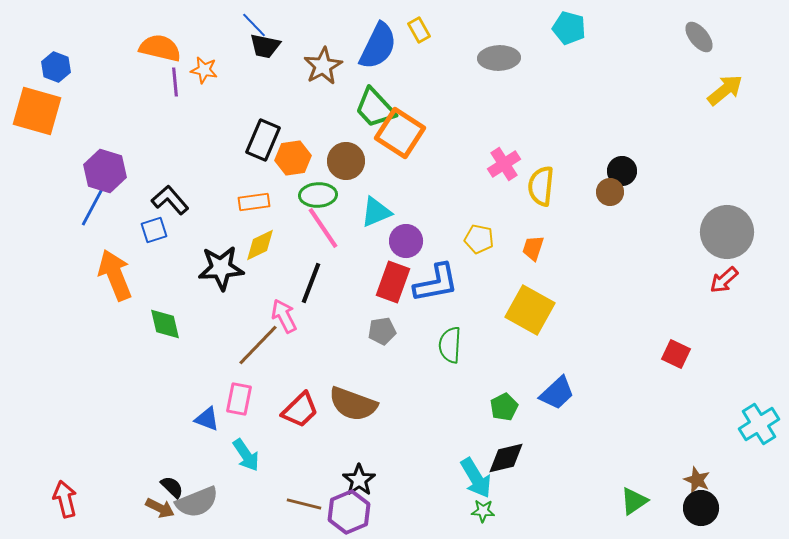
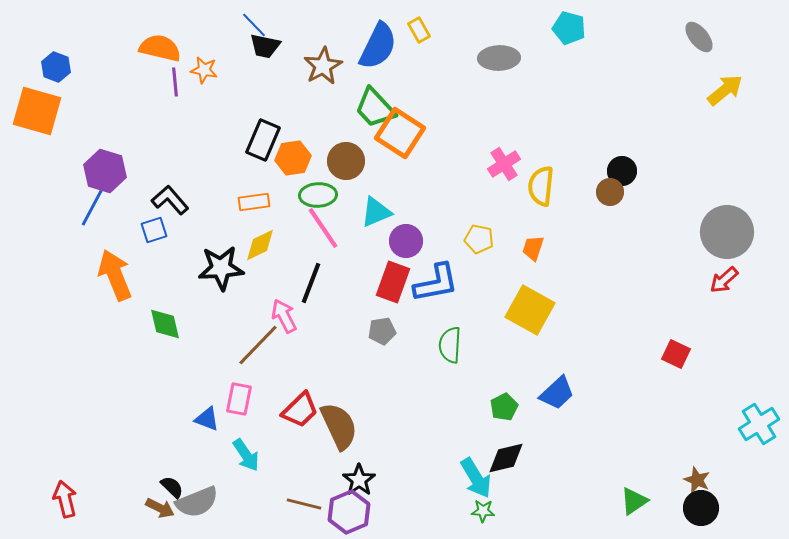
brown semicircle at (353, 404): moved 14 px left, 22 px down; rotated 135 degrees counterclockwise
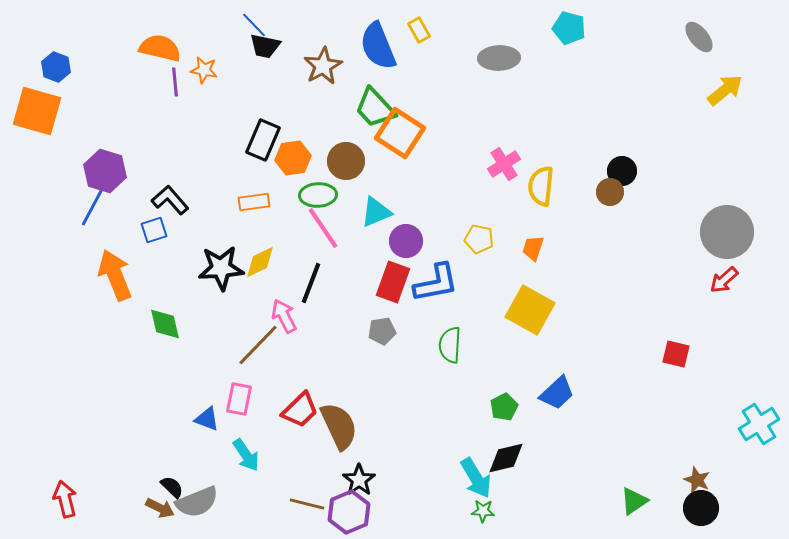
blue semicircle at (378, 46): rotated 132 degrees clockwise
yellow diamond at (260, 245): moved 17 px down
red square at (676, 354): rotated 12 degrees counterclockwise
brown line at (304, 504): moved 3 px right
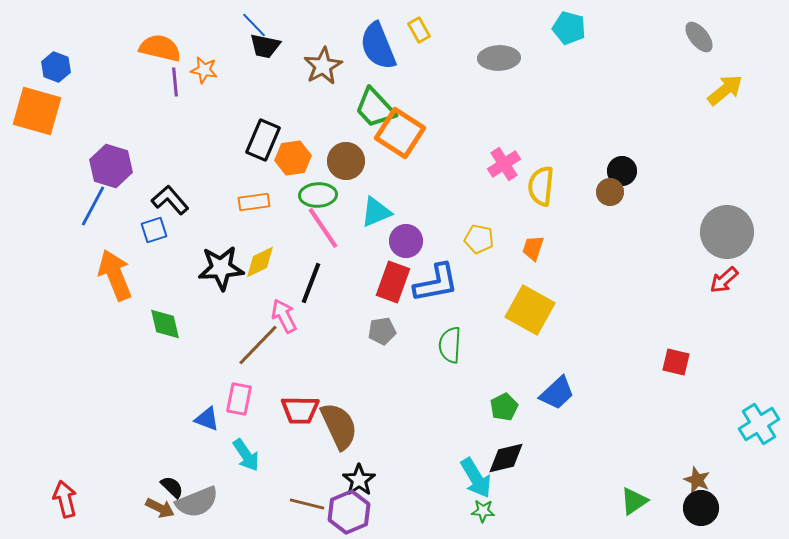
purple hexagon at (105, 171): moved 6 px right, 5 px up
red square at (676, 354): moved 8 px down
red trapezoid at (300, 410): rotated 45 degrees clockwise
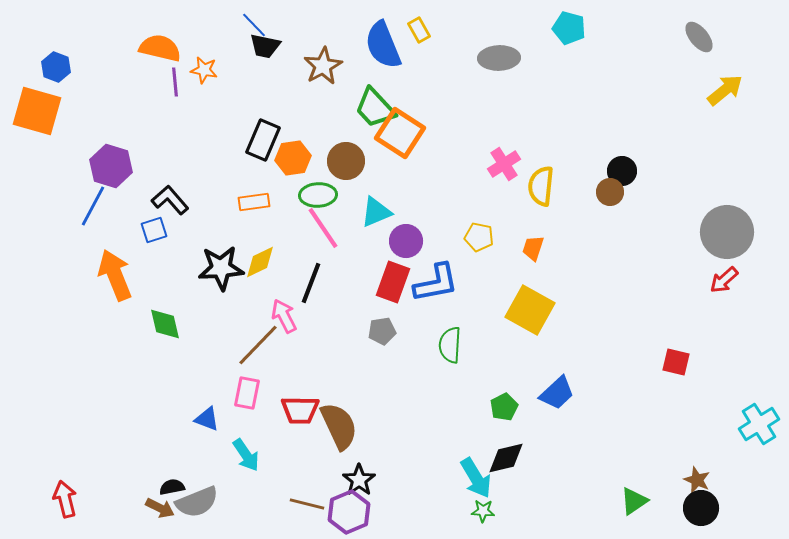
blue semicircle at (378, 46): moved 5 px right, 1 px up
yellow pentagon at (479, 239): moved 2 px up
pink rectangle at (239, 399): moved 8 px right, 6 px up
black semicircle at (172, 487): rotated 55 degrees counterclockwise
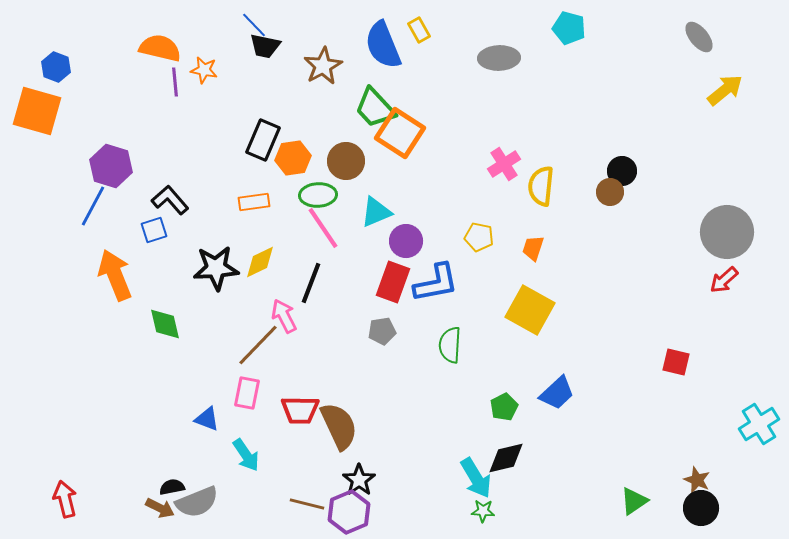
black star at (221, 268): moved 5 px left
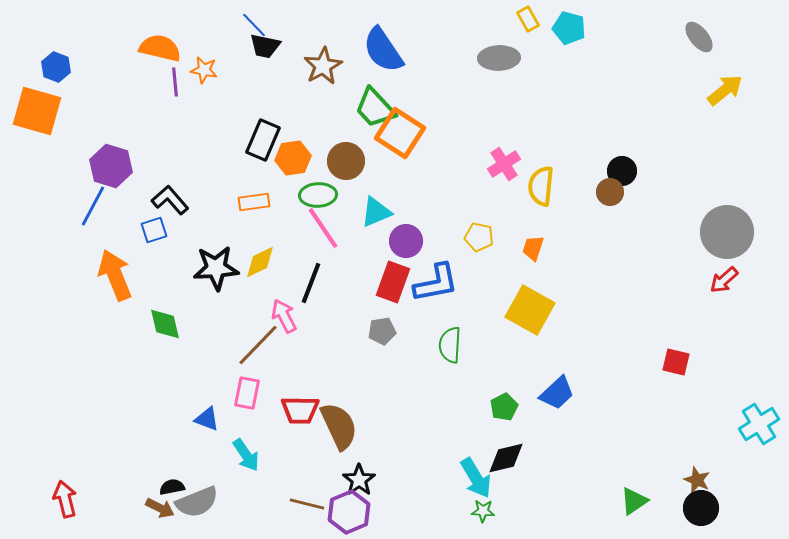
yellow rectangle at (419, 30): moved 109 px right, 11 px up
blue semicircle at (383, 45): moved 5 px down; rotated 12 degrees counterclockwise
